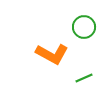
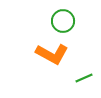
green circle: moved 21 px left, 6 px up
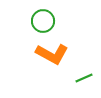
green circle: moved 20 px left
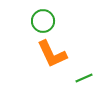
orange L-shape: rotated 36 degrees clockwise
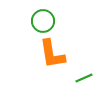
orange L-shape: rotated 16 degrees clockwise
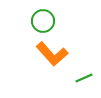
orange L-shape: rotated 32 degrees counterclockwise
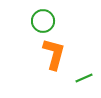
orange L-shape: moved 2 px right; rotated 124 degrees counterclockwise
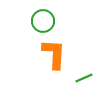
orange L-shape: rotated 12 degrees counterclockwise
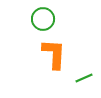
green circle: moved 2 px up
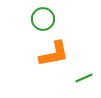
orange L-shape: rotated 76 degrees clockwise
